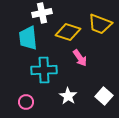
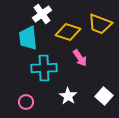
white cross: moved 1 px down; rotated 24 degrees counterclockwise
cyan cross: moved 2 px up
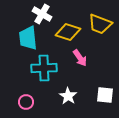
white cross: rotated 24 degrees counterclockwise
white square: moved 1 px right, 1 px up; rotated 36 degrees counterclockwise
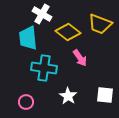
yellow diamond: rotated 20 degrees clockwise
cyan cross: rotated 10 degrees clockwise
